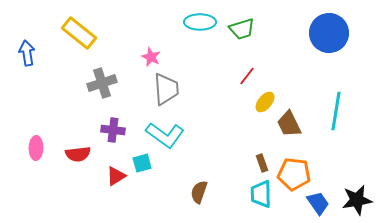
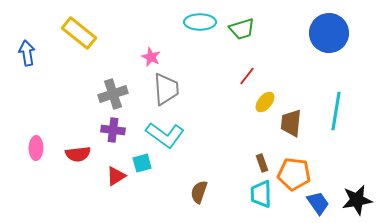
gray cross: moved 11 px right, 11 px down
brown trapezoid: moved 2 px right, 1 px up; rotated 32 degrees clockwise
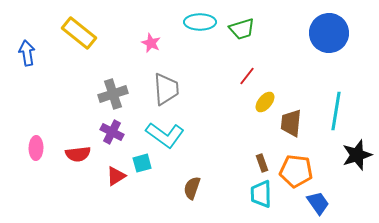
pink star: moved 14 px up
purple cross: moved 1 px left, 2 px down; rotated 20 degrees clockwise
orange pentagon: moved 2 px right, 3 px up
brown semicircle: moved 7 px left, 4 px up
black star: moved 45 px up; rotated 8 degrees counterclockwise
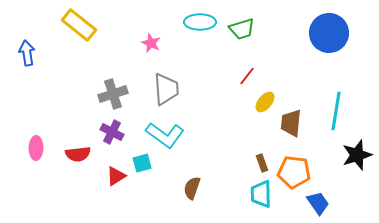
yellow rectangle: moved 8 px up
orange pentagon: moved 2 px left, 1 px down
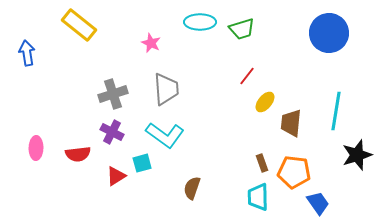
cyan trapezoid: moved 3 px left, 3 px down
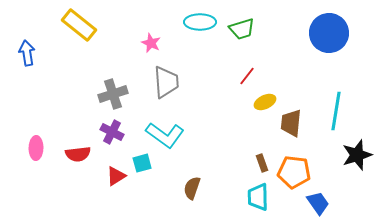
gray trapezoid: moved 7 px up
yellow ellipse: rotated 25 degrees clockwise
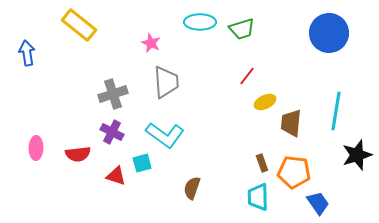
red triangle: rotated 50 degrees clockwise
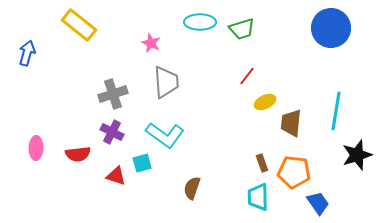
blue circle: moved 2 px right, 5 px up
blue arrow: rotated 25 degrees clockwise
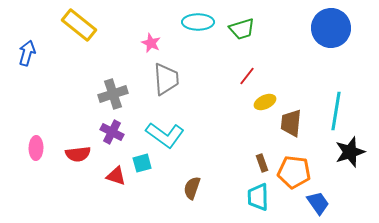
cyan ellipse: moved 2 px left
gray trapezoid: moved 3 px up
black star: moved 7 px left, 3 px up
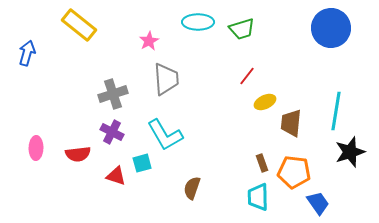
pink star: moved 2 px left, 2 px up; rotated 18 degrees clockwise
cyan L-shape: rotated 24 degrees clockwise
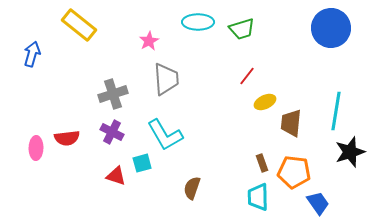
blue arrow: moved 5 px right, 1 px down
red semicircle: moved 11 px left, 16 px up
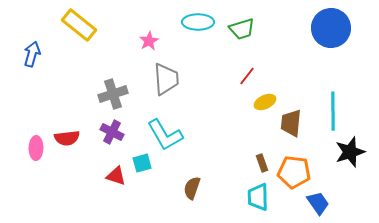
cyan line: moved 3 px left; rotated 9 degrees counterclockwise
